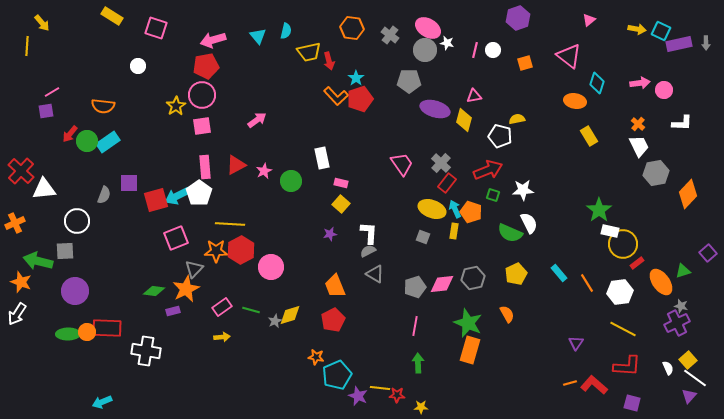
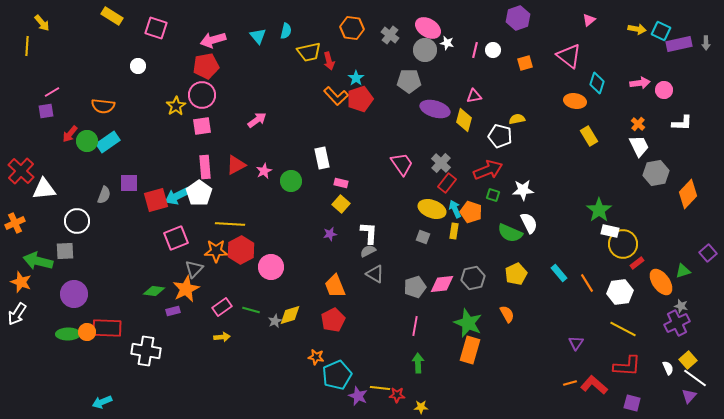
purple circle at (75, 291): moved 1 px left, 3 px down
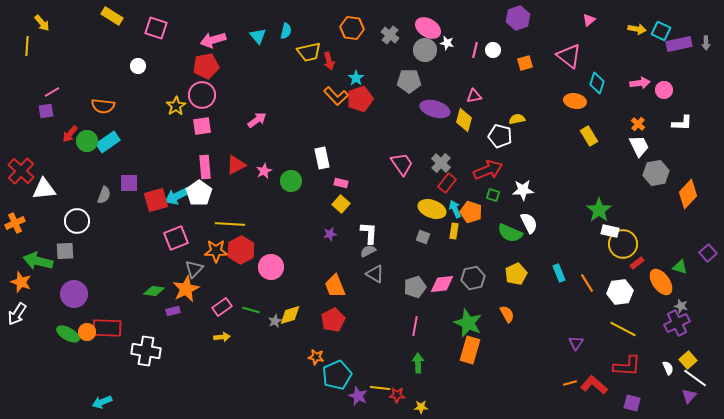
green triangle at (683, 271): moved 3 px left, 4 px up; rotated 35 degrees clockwise
cyan rectangle at (559, 273): rotated 18 degrees clockwise
green ellipse at (68, 334): rotated 30 degrees clockwise
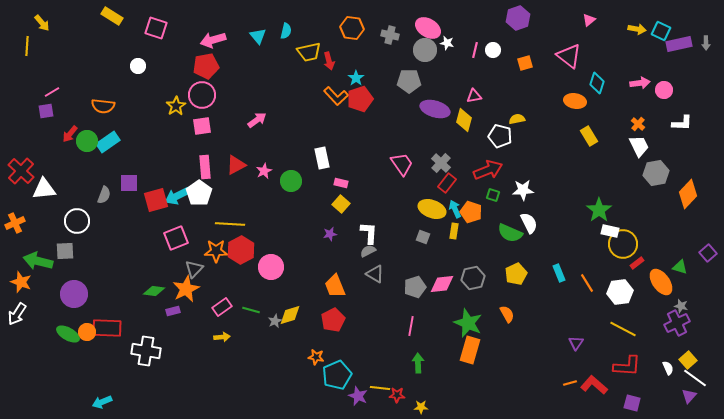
gray cross at (390, 35): rotated 24 degrees counterclockwise
pink line at (415, 326): moved 4 px left
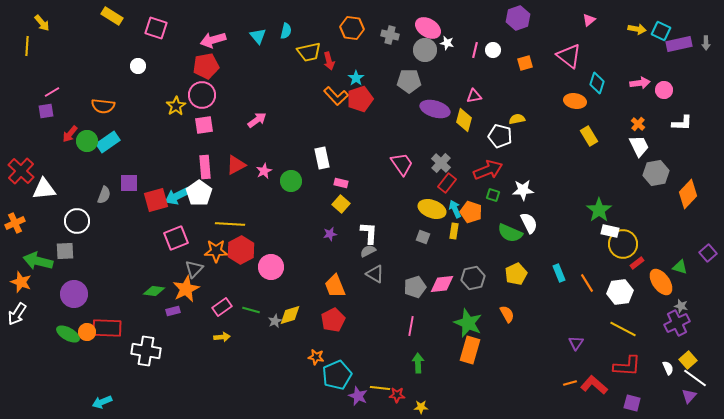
pink square at (202, 126): moved 2 px right, 1 px up
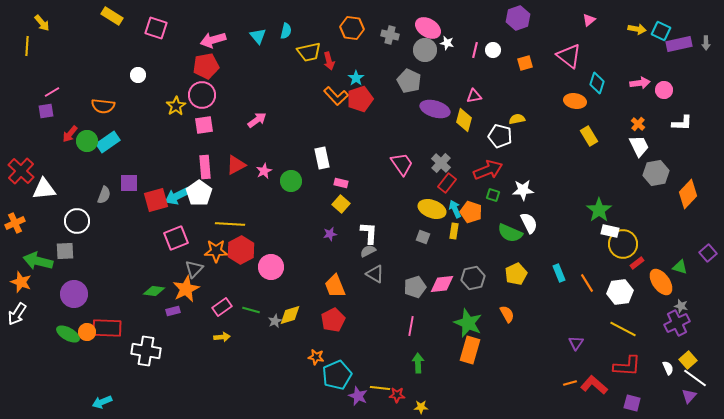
white circle at (138, 66): moved 9 px down
gray pentagon at (409, 81): rotated 25 degrees clockwise
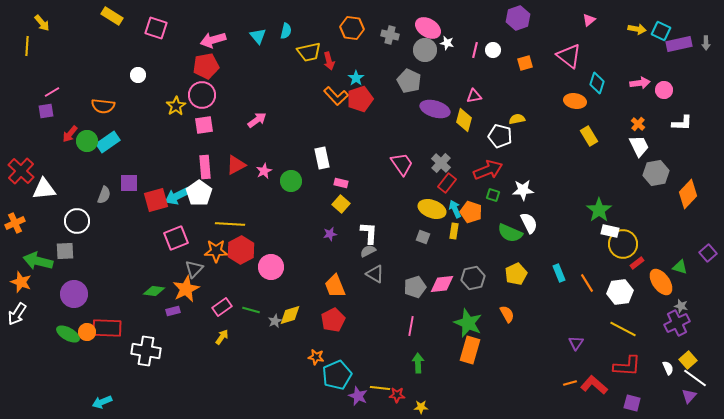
yellow arrow at (222, 337): rotated 49 degrees counterclockwise
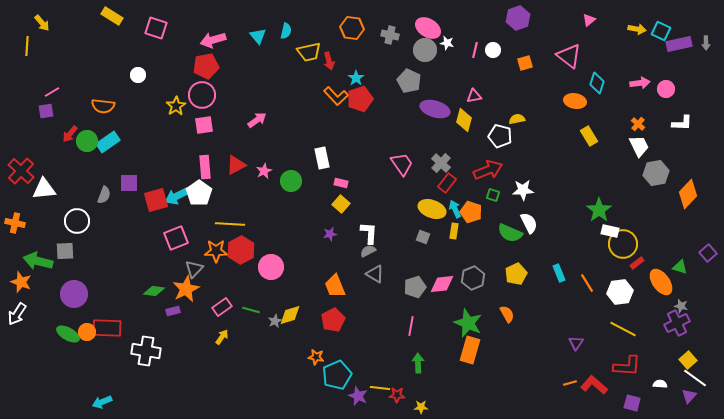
pink circle at (664, 90): moved 2 px right, 1 px up
orange cross at (15, 223): rotated 36 degrees clockwise
gray hexagon at (473, 278): rotated 10 degrees counterclockwise
white semicircle at (668, 368): moved 8 px left, 16 px down; rotated 64 degrees counterclockwise
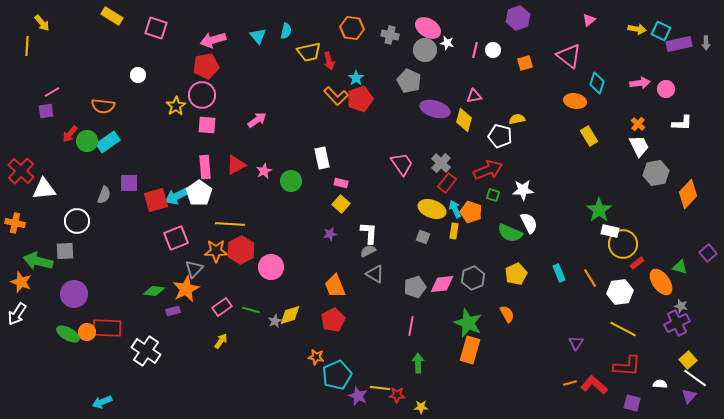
pink square at (204, 125): moved 3 px right; rotated 12 degrees clockwise
orange line at (587, 283): moved 3 px right, 5 px up
yellow arrow at (222, 337): moved 1 px left, 4 px down
white cross at (146, 351): rotated 24 degrees clockwise
